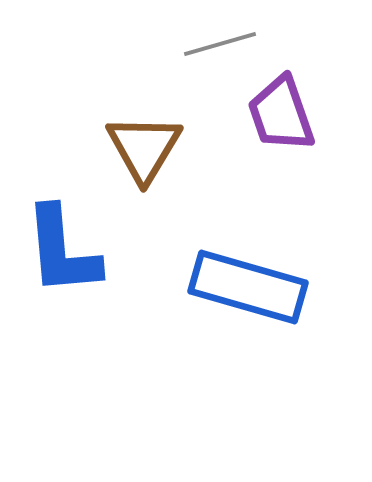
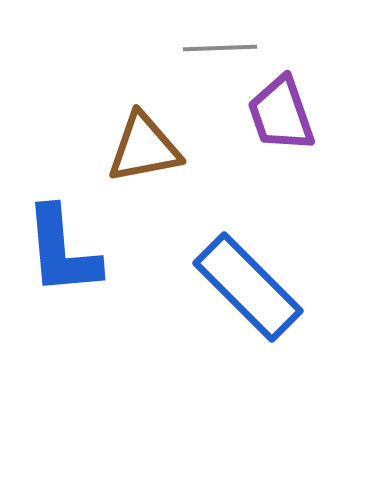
gray line: moved 4 px down; rotated 14 degrees clockwise
brown triangle: rotated 48 degrees clockwise
blue rectangle: rotated 29 degrees clockwise
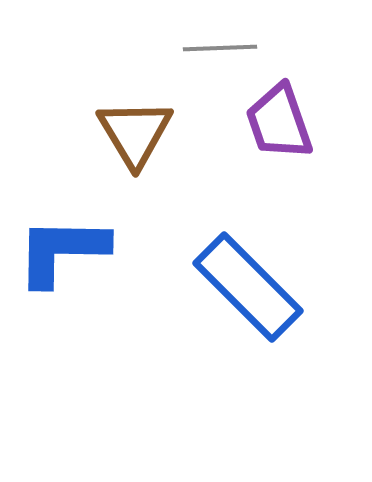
purple trapezoid: moved 2 px left, 8 px down
brown triangle: moved 9 px left, 15 px up; rotated 50 degrees counterclockwise
blue L-shape: rotated 96 degrees clockwise
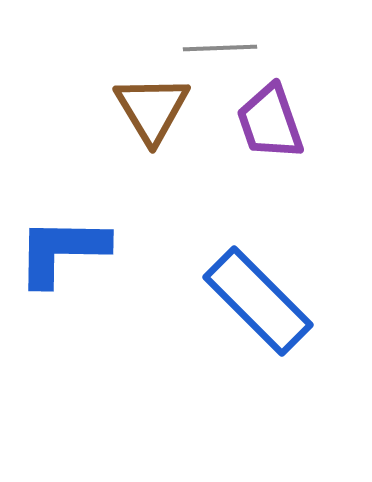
purple trapezoid: moved 9 px left
brown triangle: moved 17 px right, 24 px up
blue rectangle: moved 10 px right, 14 px down
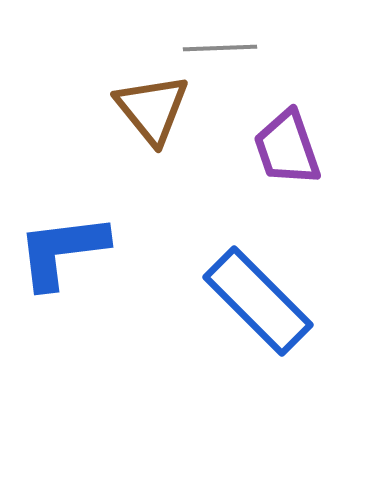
brown triangle: rotated 8 degrees counterclockwise
purple trapezoid: moved 17 px right, 26 px down
blue L-shape: rotated 8 degrees counterclockwise
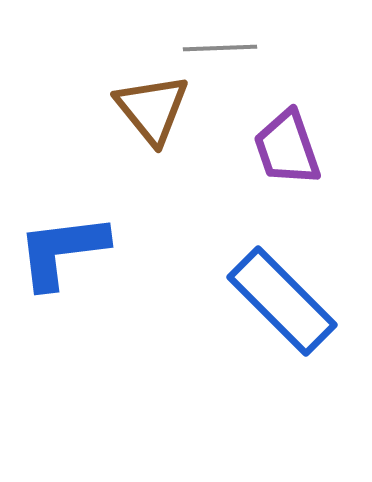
blue rectangle: moved 24 px right
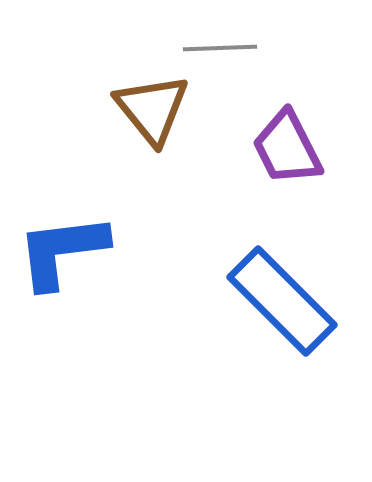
purple trapezoid: rotated 8 degrees counterclockwise
